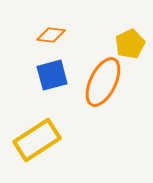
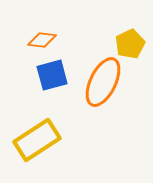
orange diamond: moved 9 px left, 5 px down
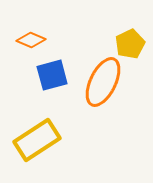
orange diamond: moved 11 px left; rotated 16 degrees clockwise
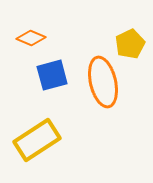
orange diamond: moved 2 px up
orange ellipse: rotated 39 degrees counterclockwise
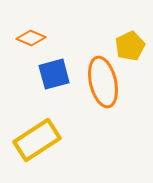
yellow pentagon: moved 2 px down
blue square: moved 2 px right, 1 px up
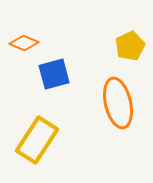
orange diamond: moved 7 px left, 5 px down
orange ellipse: moved 15 px right, 21 px down
yellow rectangle: rotated 24 degrees counterclockwise
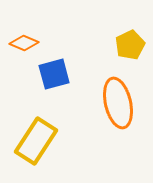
yellow pentagon: moved 1 px up
yellow rectangle: moved 1 px left, 1 px down
